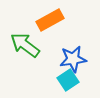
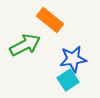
orange rectangle: rotated 68 degrees clockwise
green arrow: rotated 116 degrees clockwise
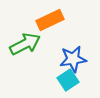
orange rectangle: rotated 64 degrees counterclockwise
green arrow: moved 1 px up
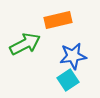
orange rectangle: moved 8 px right; rotated 12 degrees clockwise
blue star: moved 3 px up
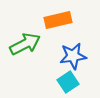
cyan square: moved 2 px down
